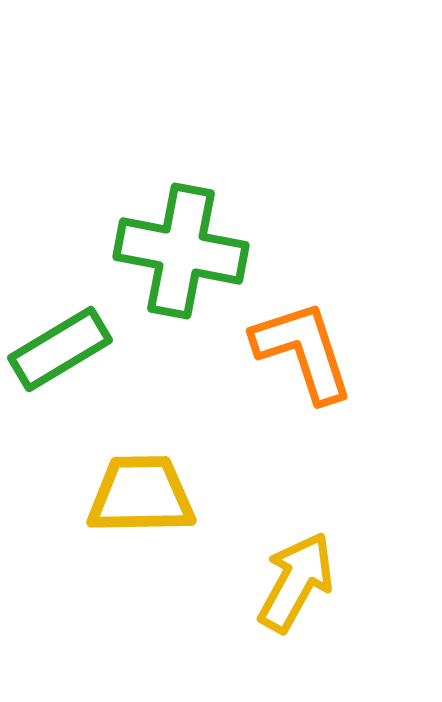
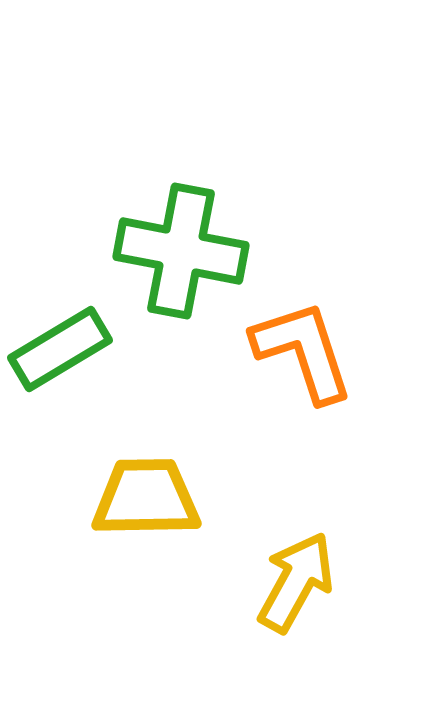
yellow trapezoid: moved 5 px right, 3 px down
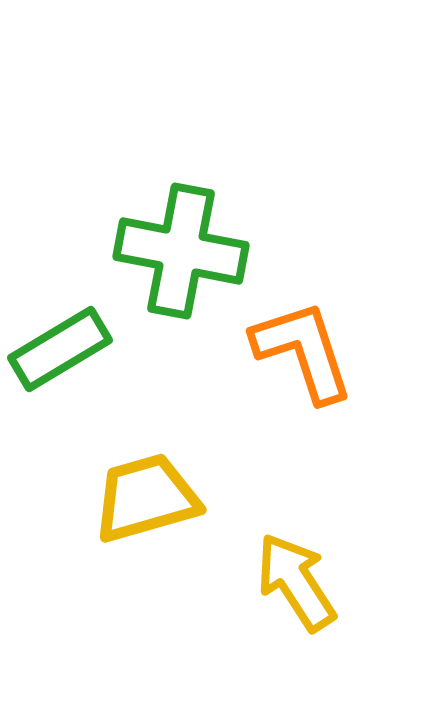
yellow trapezoid: rotated 15 degrees counterclockwise
yellow arrow: rotated 62 degrees counterclockwise
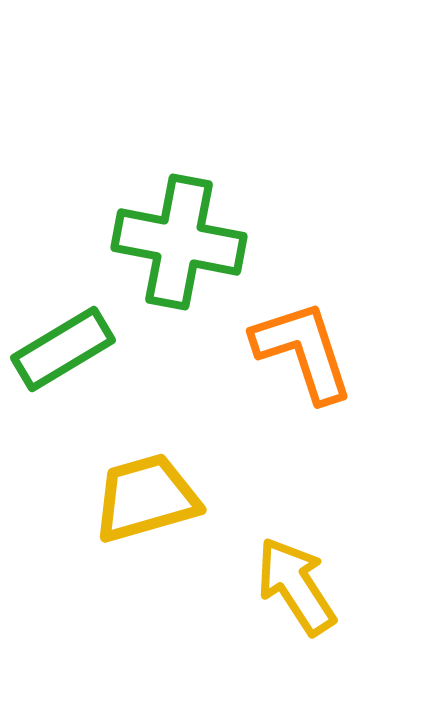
green cross: moved 2 px left, 9 px up
green rectangle: moved 3 px right
yellow arrow: moved 4 px down
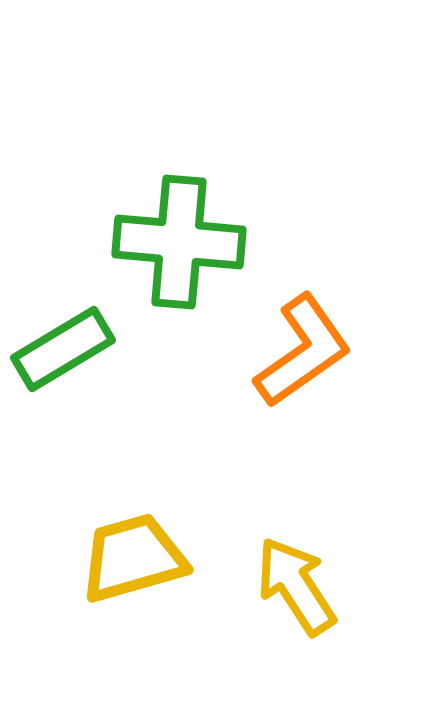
green cross: rotated 6 degrees counterclockwise
orange L-shape: rotated 73 degrees clockwise
yellow trapezoid: moved 13 px left, 60 px down
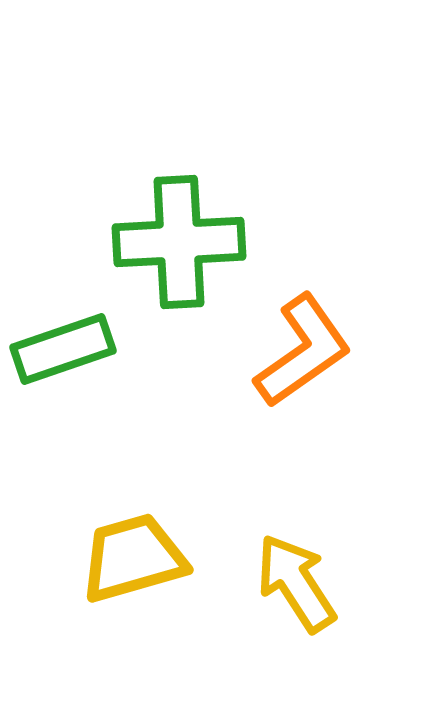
green cross: rotated 8 degrees counterclockwise
green rectangle: rotated 12 degrees clockwise
yellow arrow: moved 3 px up
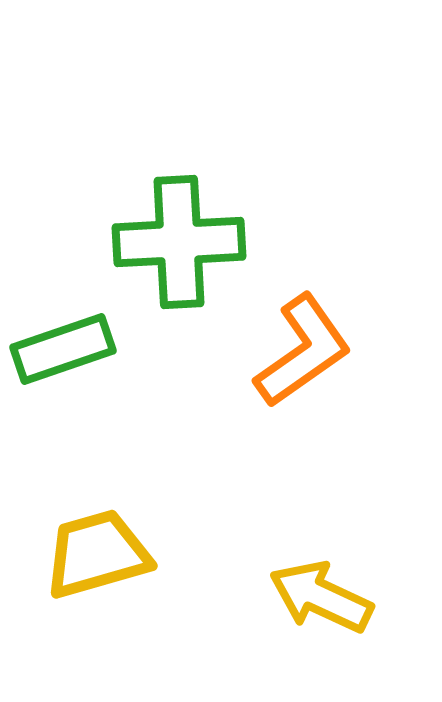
yellow trapezoid: moved 36 px left, 4 px up
yellow arrow: moved 25 px right, 14 px down; rotated 32 degrees counterclockwise
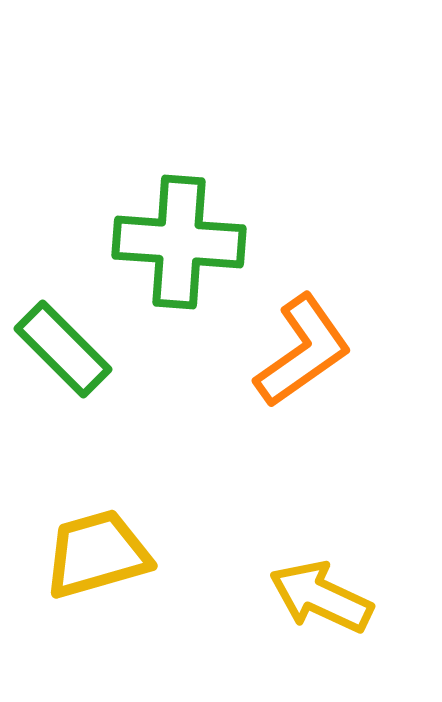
green cross: rotated 7 degrees clockwise
green rectangle: rotated 64 degrees clockwise
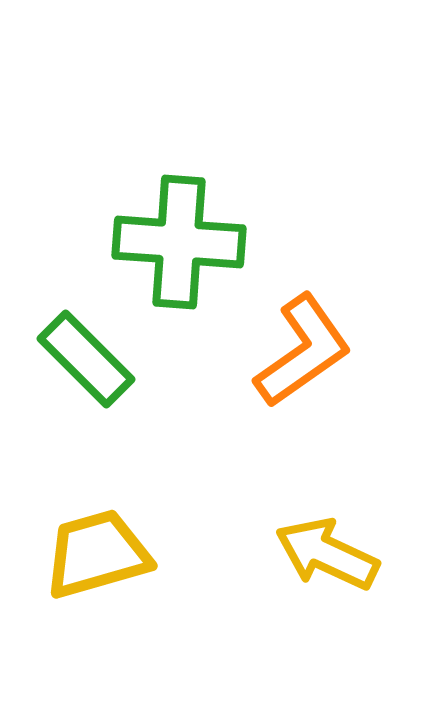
green rectangle: moved 23 px right, 10 px down
yellow arrow: moved 6 px right, 43 px up
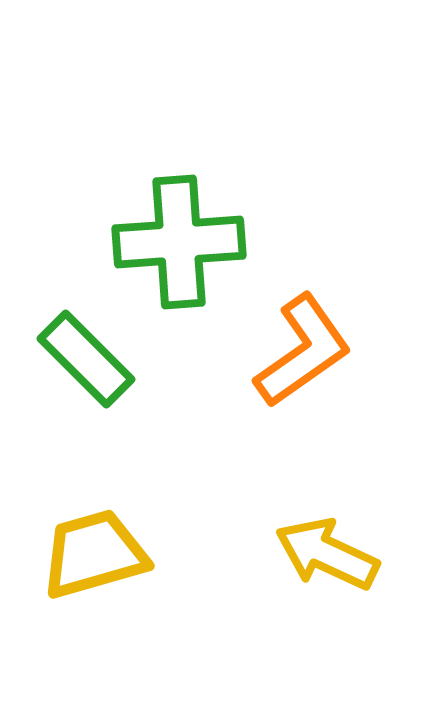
green cross: rotated 8 degrees counterclockwise
yellow trapezoid: moved 3 px left
